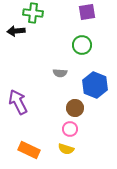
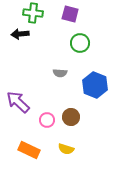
purple square: moved 17 px left, 2 px down; rotated 24 degrees clockwise
black arrow: moved 4 px right, 3 px down
green circle: moved 2 px left, 2 px up
purple arrow: rotated 20 degrees counterclockwise
brown circle: moved 4 px left, 9 px down
pink circle: moved 23 px left, 9 px up
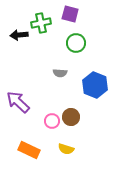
green cross: moved 8 px right, 10 px down; rotated 18 degrees counterclockwise
black arrow: moved 1 px left, 1 px down
green circle: moved 4 px left
pink circle: moved 5 px right, 1 px down
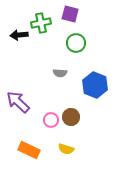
pink circle: moved 1 px left, 1 px up
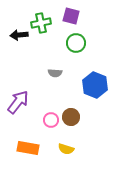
purple square: moved 1 px right, 2 px down
gray semicircle: moved 5 px left
purple arrow: rotated 85 degrees clockwise
orange rectangle: moved 1 px left, 2 px up; rotated 15 degrees counterclockwise
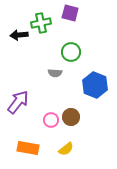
purple square: moved 1 px left, 3 px up
green circle: moved 5 px left, 9 px down
yellow semicircle: rotated 56 degrees counterclockwise
